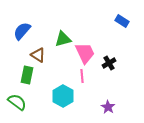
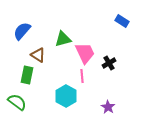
cyan hexagon: moved 3 px right
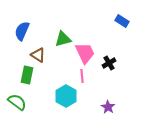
blue semicircle: rotated 18 degrees counterclockwise
